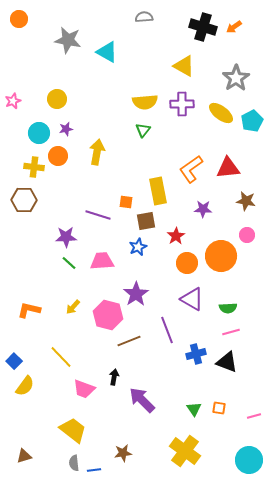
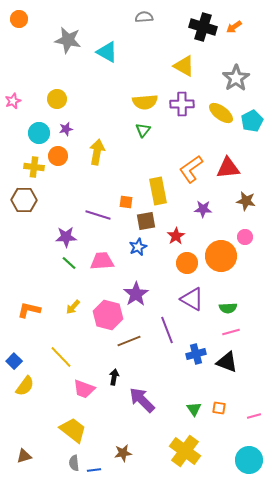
pink circle at (247, 235): moved 2 px left, 2 px down
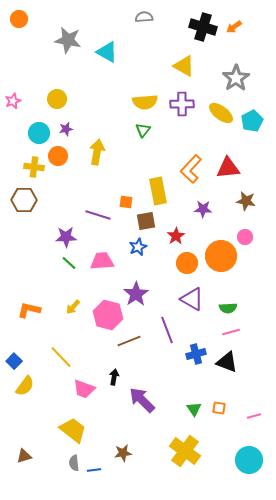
orange L-shape at (191, 169): rotated 12 degrees counterclockwise
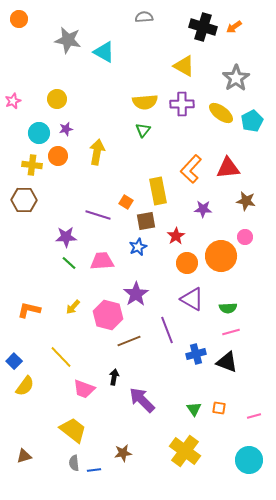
cyan triangle at (107, 52): moved 3 px left
yellow cross at (34, 167): moved 2 px left, 2 px up
orange square at (126, 202): rotated 24 degrees clockwise
